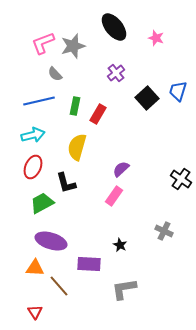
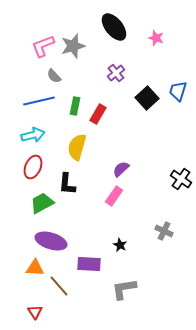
pink L-shape: moved 3 px down
gray semicircle: moved 1 px left, 2 px down
black L-shape: moved 1 px right, 1 px down; rotated 20 degrees clockwise
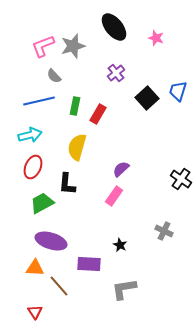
cyan arrow: moved 3 px left
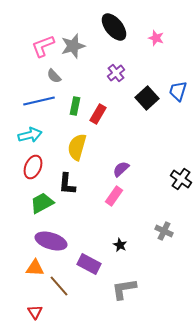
purple rectangle: rotated 25 degrees clockwise
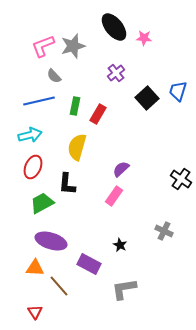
pink star: moved 12 px left; rotated 14 degrees counterclockwise
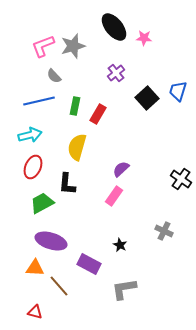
red triangle: rotated 42 degrees counterclockwise
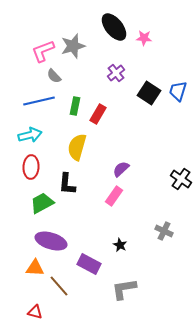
pink L-shape: moved 5 px down
black square: moved 2 px right, 5 px up; rotated 15 degrees counterclockwise
red ellipse: moved 2 px left; rotated 20 degrees counterclockwise
